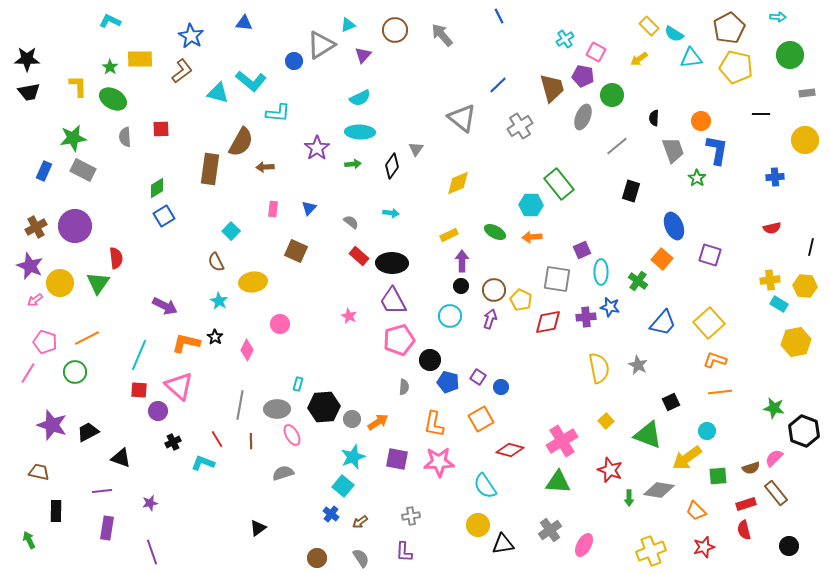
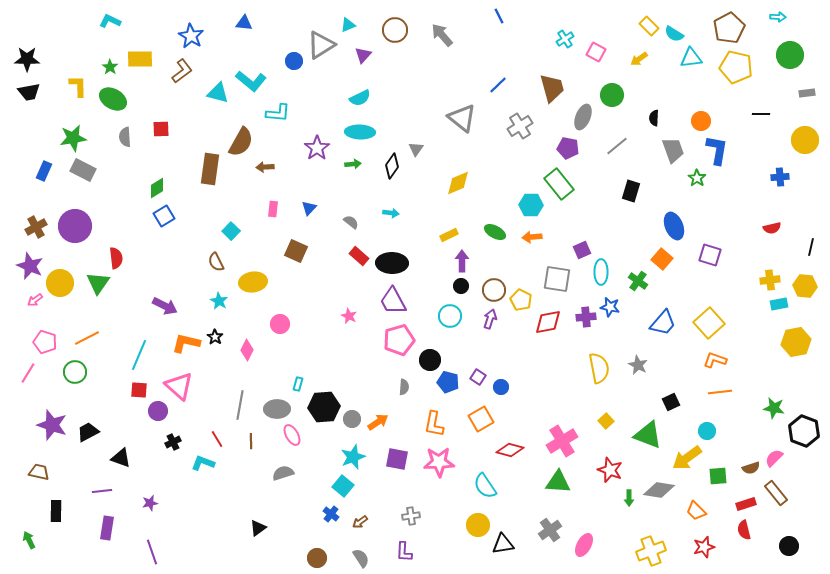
purple pentagon at (583, 76): moved 15 px left, 72 px down
blue cross at (775, 177): moved 5 px right
cyan rectangle at (779, 304): rotated 42 degrees counterclockwise
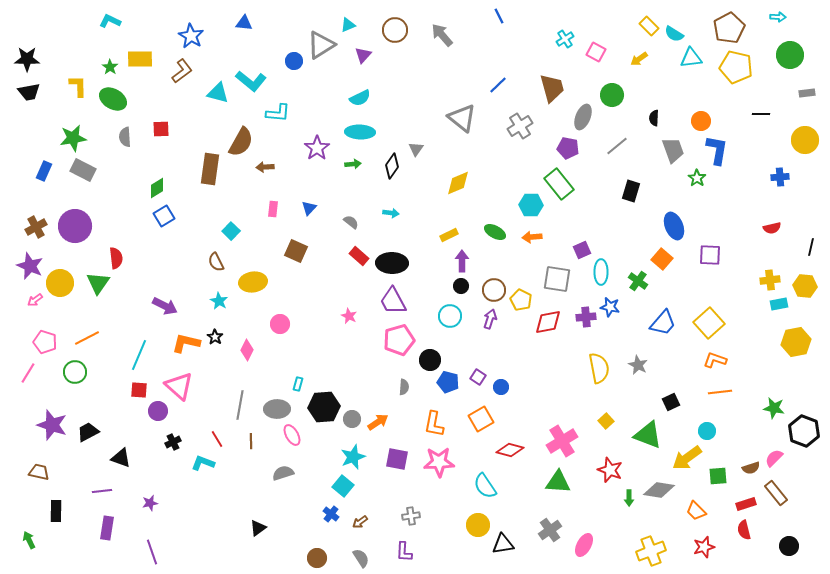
purple square at (710, 255): rotated 15 degrees counterclockwise
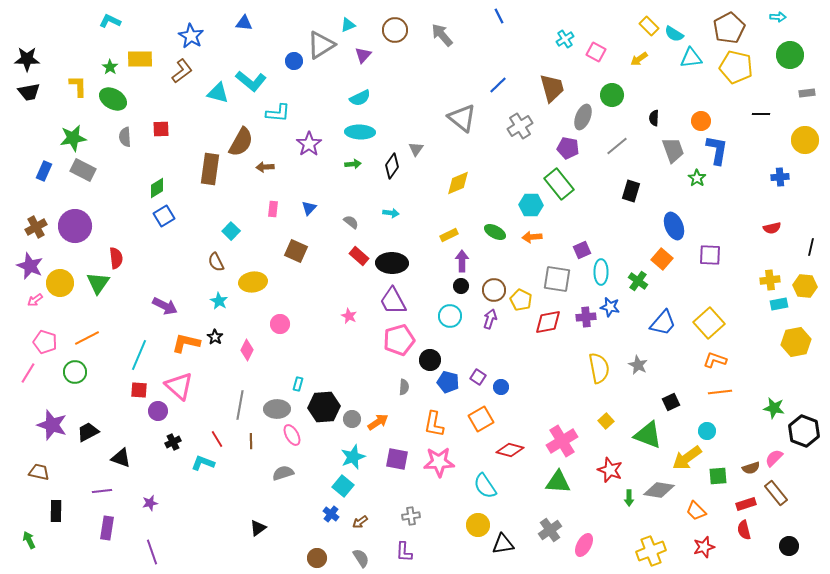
purple star at (317, 148): moved 8 px left, 4 px up
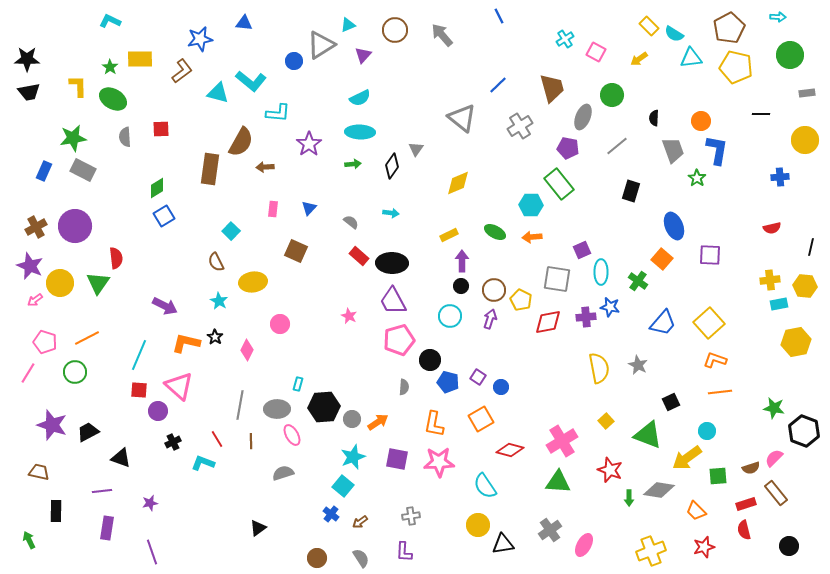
blue star at (191, 36): moved 9 px right, 3 px down; rotated 30 degrees clockwise
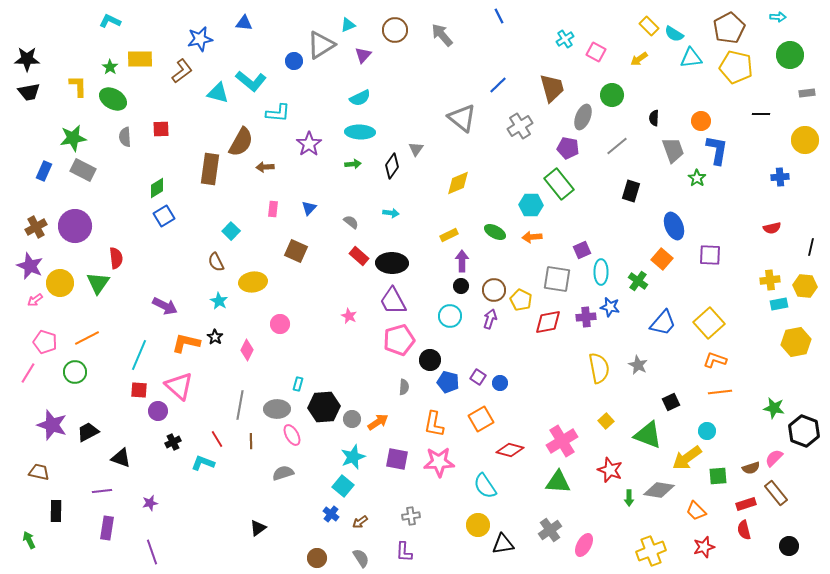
blue circle at (501, 387): moved 1 px left, 4 px up
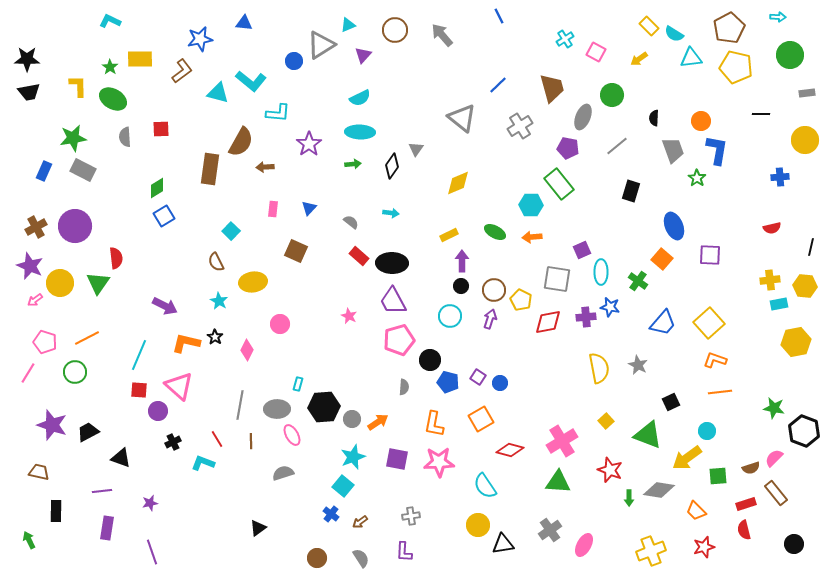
black circle at (789, 546): moved 5 px right, 2 px up
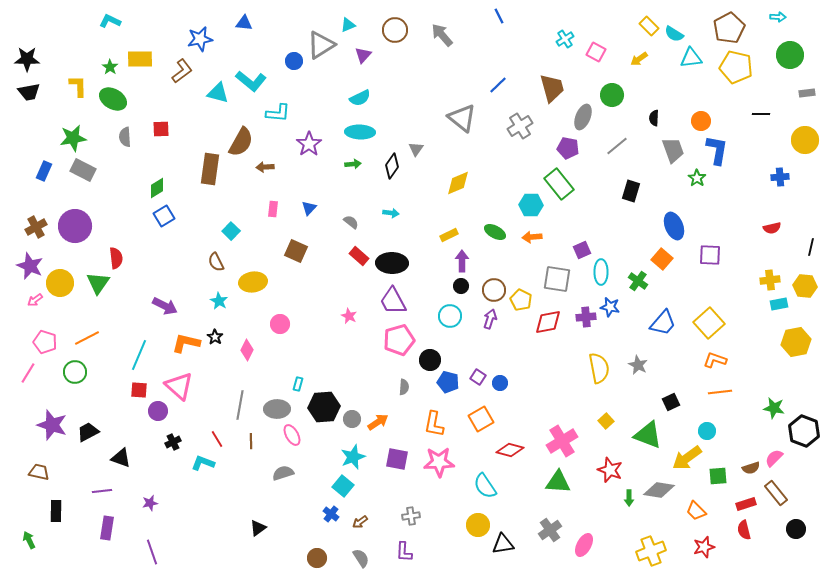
black circle at (794, 544): moved 2 px right, 15 px up
